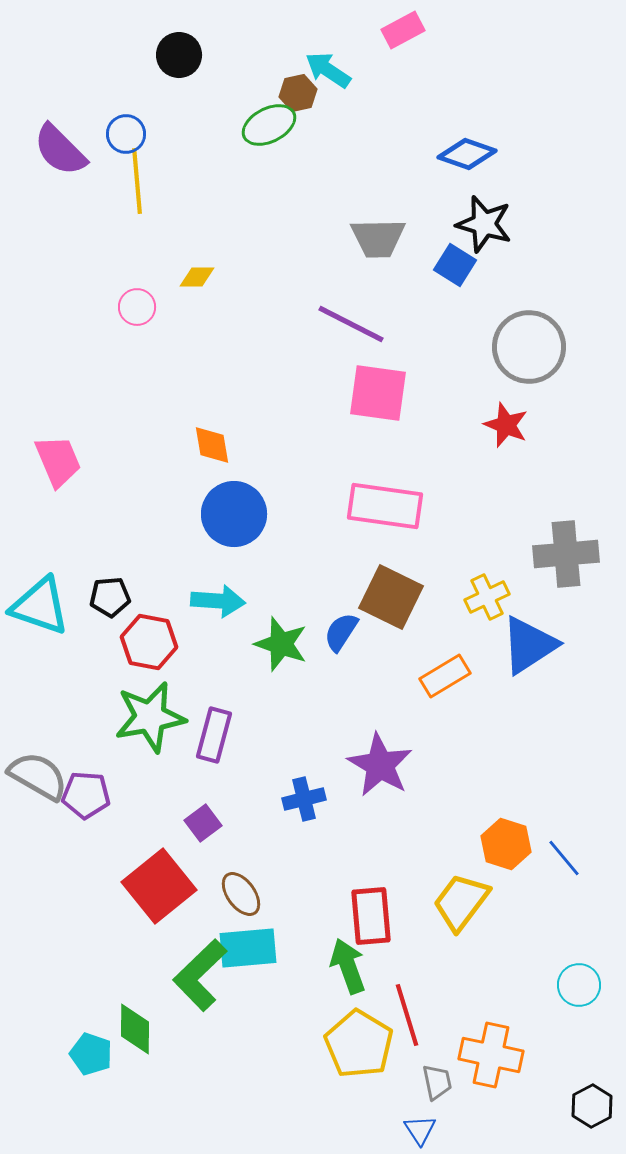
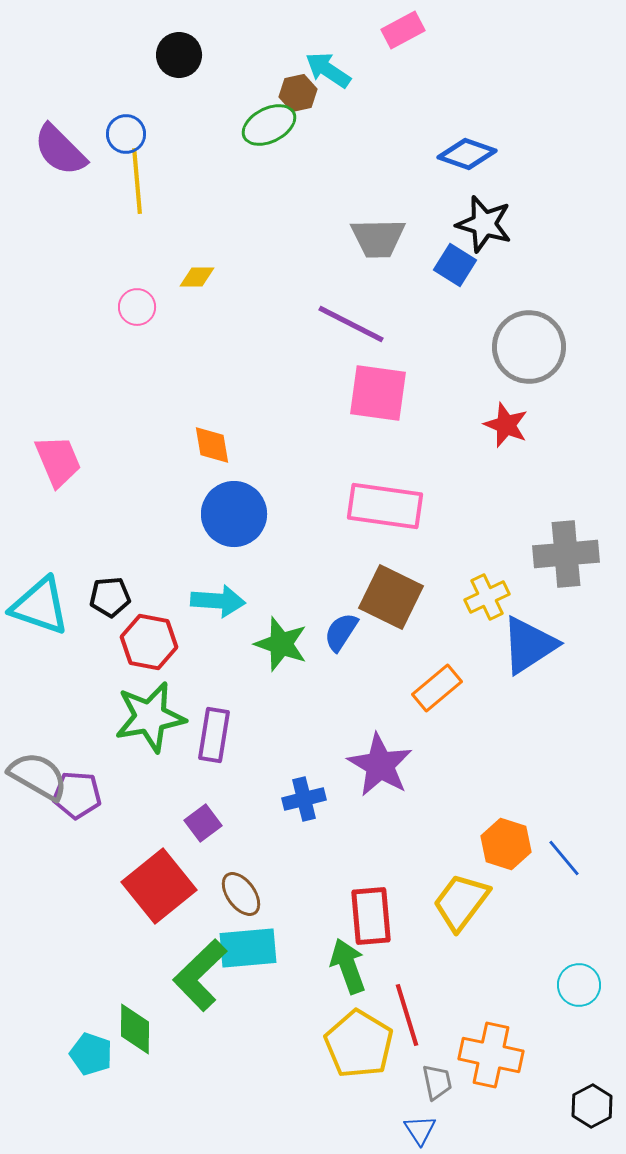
orange rectangle at (445, 676): moved 8 px left, 12 px down; rotated 9 degrees counterclockwise
purple rectangle at (214, 735): rotated 6 degrees counterclockwise
purple pentagon at (86, 795): moved 9 px left
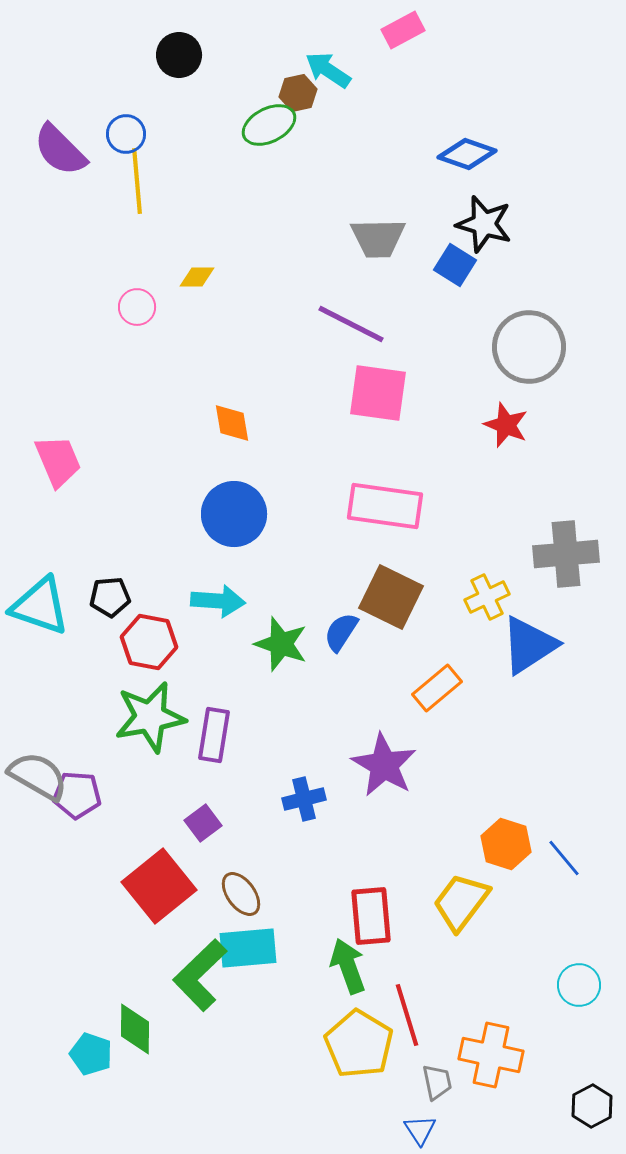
orange diamond at (212, 445): moved 20 px right, 22 px up
purple star at (380, 765): moved 4 px right
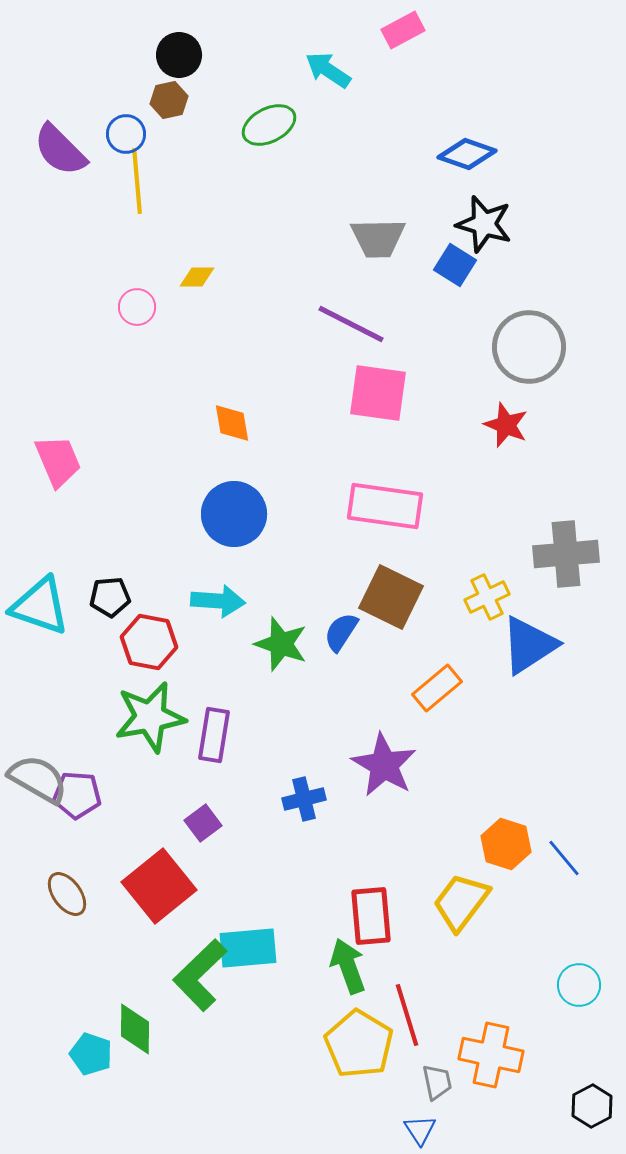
brown hexagon at (298, 93): moved 129 px left, 7 px down
gray semicircle at (38, 776): moved 3 px down
brown ellipse at (241, 894): moved 174 px left
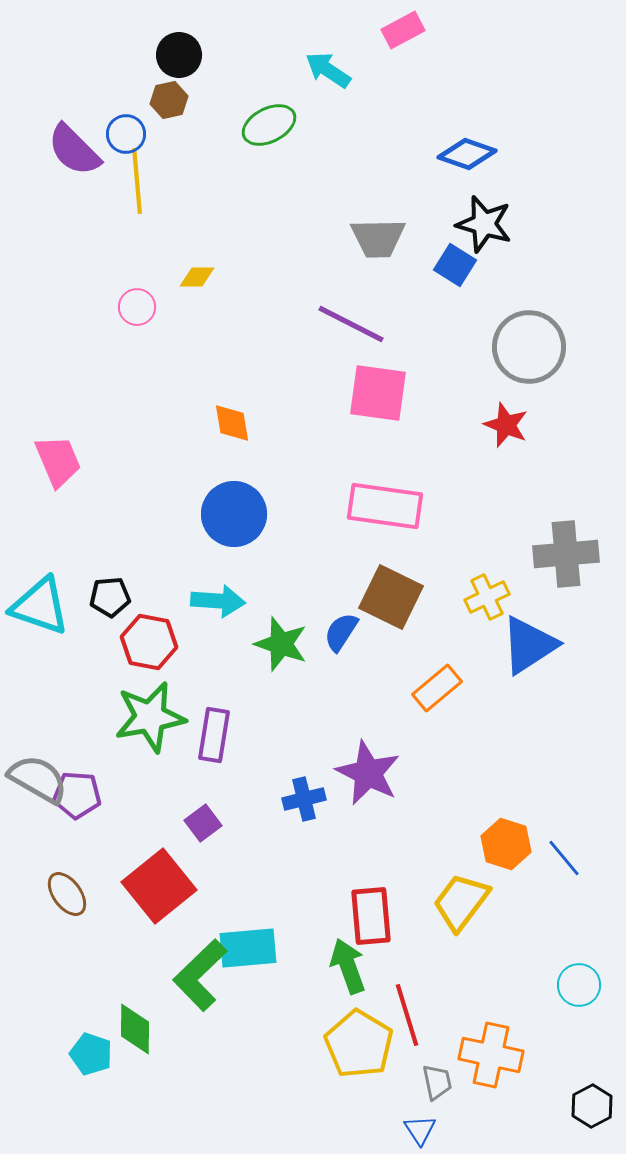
purple semicircle at (60, 150): moved 14 px right
purple star at (384, 765): moved 16 px left, 8 px down; rotated 4 degrees counterclockwise
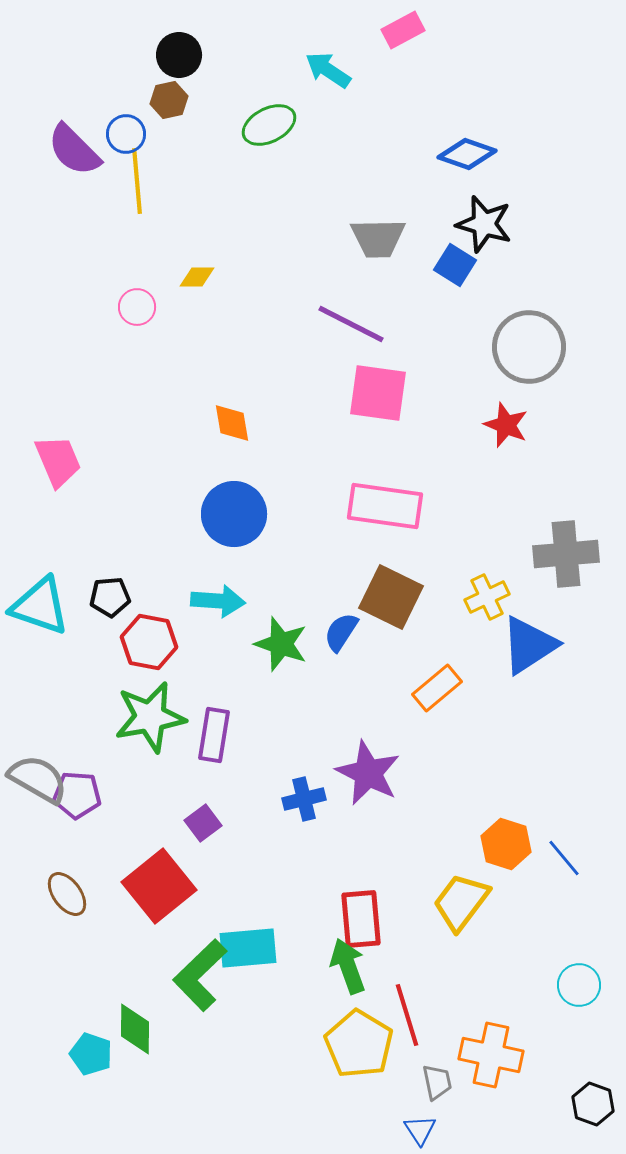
red rectangle at (371, 916): moved 10 px left, 3 px down
black hexagon at (592, 1106): moved 1 px right, 2 px up; rotated 12 degrees counterclockwise
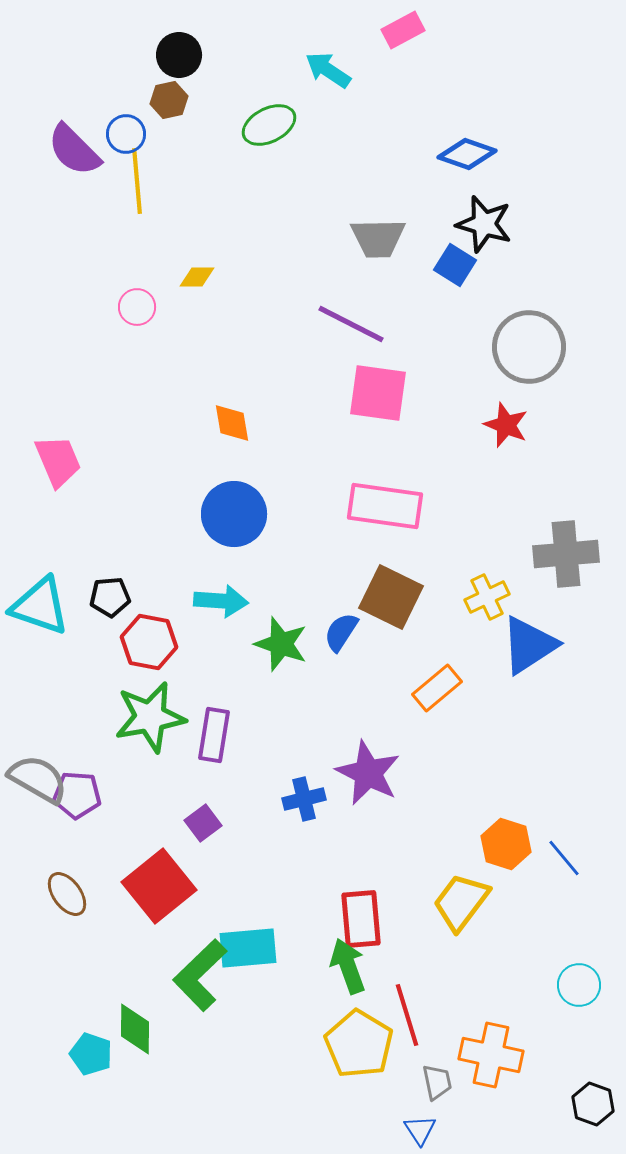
cyan arrow at (218, 601): moved 3 px right
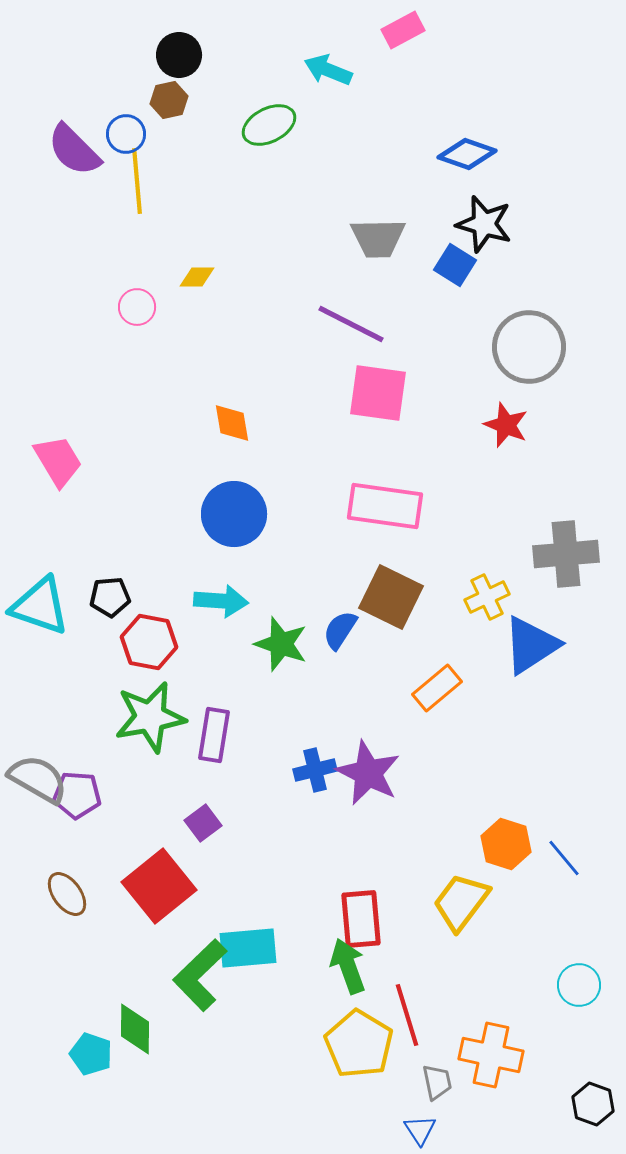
cyan arrow at (328, 70): rotated 12 degrees counterclockwise
pink trapezoid at (58, 461): rotated 8 degrees counterclockwise
blue semicircle at (341, 632): moved 1 px left, 2 px up
blue triangle at (529, 645): moved 2 px right
blue cross at (304, 799): moved 11 px right, 29 px up
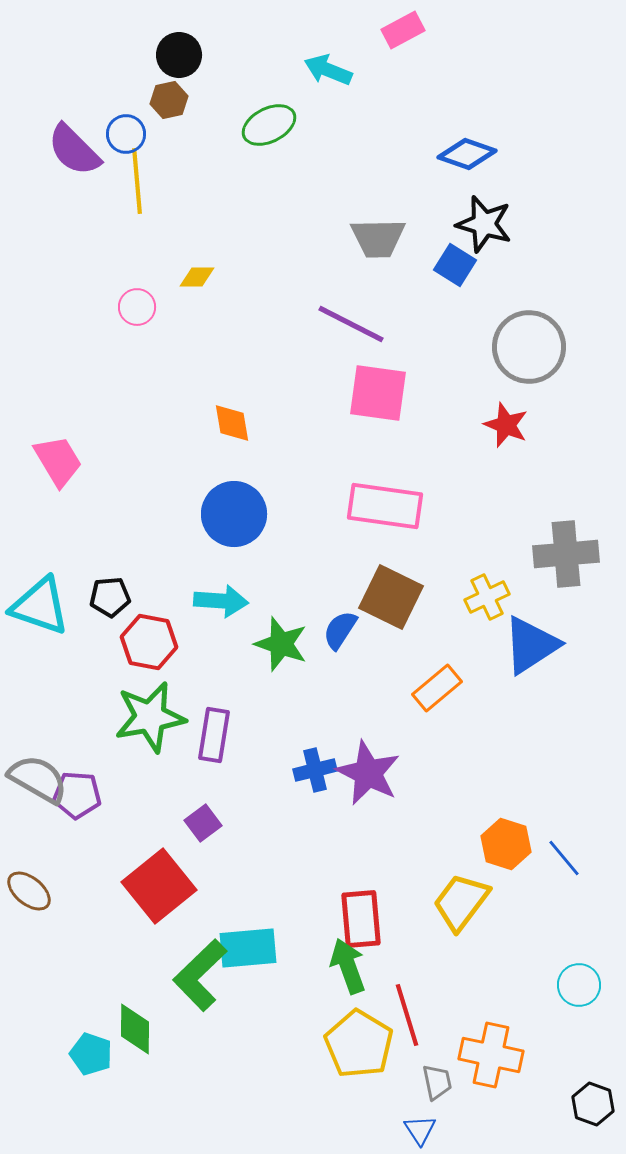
brown ellipse at (67, 894): moved 38 px left, 3 px up; rotated 15 degrees counterclockwise
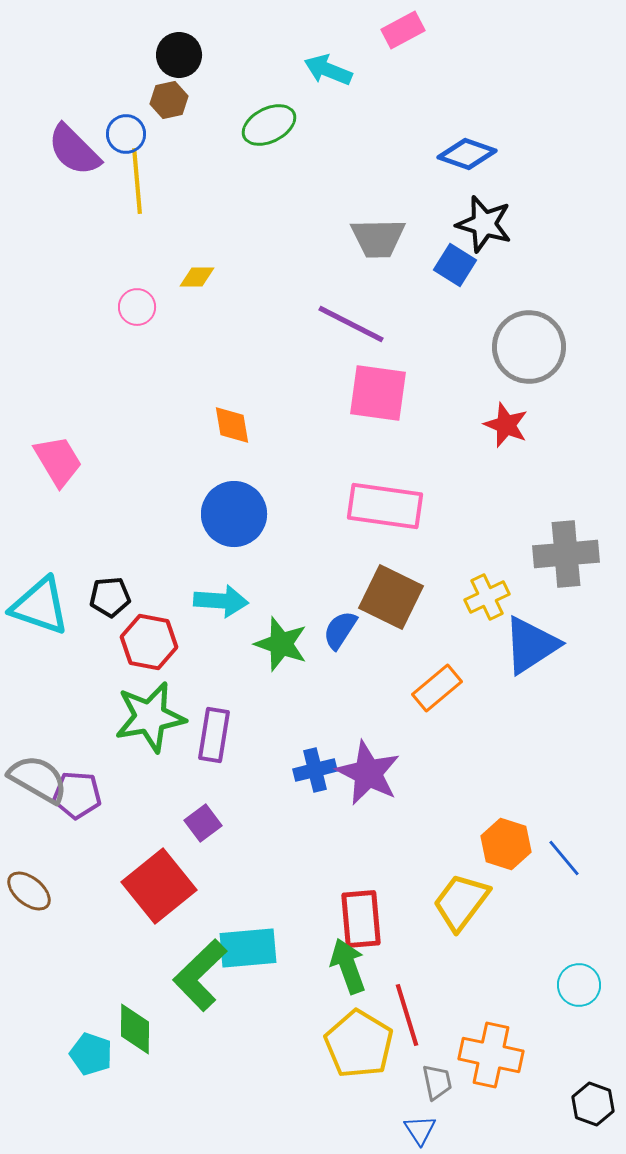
orange diamond at (232, 423): moved 2 px down
